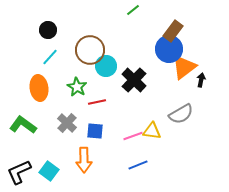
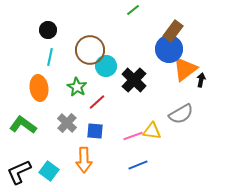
cyan line: rotated 30 degrees counterclockwise
orange triangle: moved 1 px right, 2 px down
red line: rotated 30 degrees counterclockwise
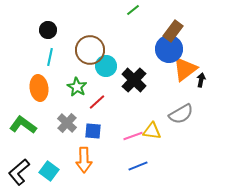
blue square: moved 2 px left
blue line: moved 1 px down
black L-shape: rotated 16 degrees counterclockwise
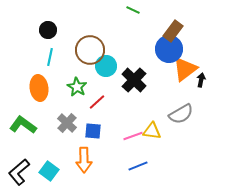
green line: rotated 64 degrees clockwise
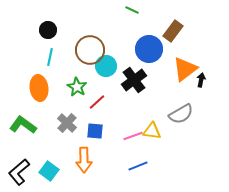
green line: moved 1 px left
blue circle: moved 20 px left
black cross: rotated 10 degrees clockwise
blue square: moved 2 px right
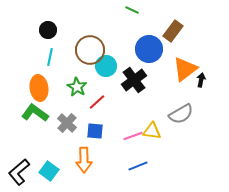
green L-shape: moved 12 px right, 12 px up
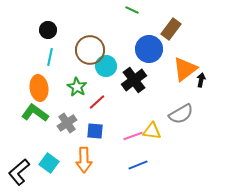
brown rectangle: moved 2 px left, 2 px up
gray cross: rotated 12 degrees clockwise
blue line: moved 1 px up
cyan square: moved 8 px up
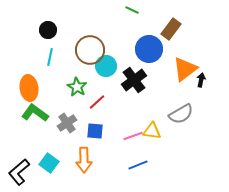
orange ellipse: moved 10 px left
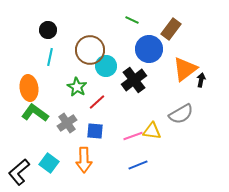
green line: moved 10 px down
